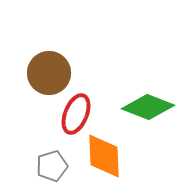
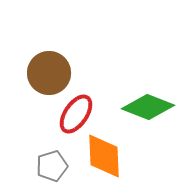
red ellipse: rotated 12 degrees clockwise
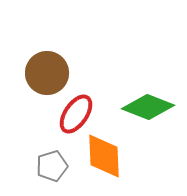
brown circle: moved 2 px left
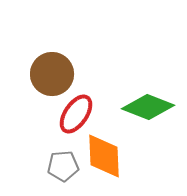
brown circle: moved 5 px right, 1 px down
gray pentagon: moved 11 px right; rotated 12 degrees clockwise
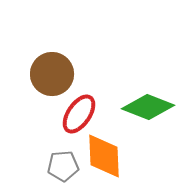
red ellipse: moved 3 px right
